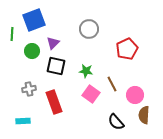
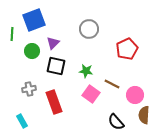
brown line: rotated 35 degrees counterclockwise
cyan rectangle: moved 1 px left; rotated 64 degrees clockwise
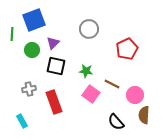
green circle: moved 1 px up
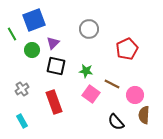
green line: rotated 32 degrees counterclockwise
gray cross: moved 7 px left; rotated 24 degrees counterclockwise
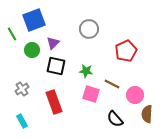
red pentagon: moved 1 px left, 2 px down
pink square: rotated 18 degrees counterclockwise
brown semicircle: moved 3 px right, 1 px up
black semicircle: moved 1 px left, 3 px up
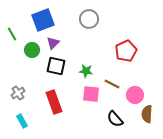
blue square: moved 9 px right
gray circle: moved 10 px up
gray cross: moved 4 px left, 4 px down
pink square: rotated 12 degrees counterclockwise
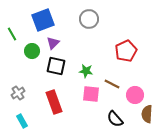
green circle: moved 1 px down
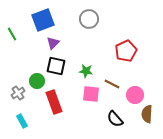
green circle: moved 5 px right, 30 px down
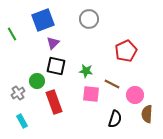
black semicircle: rotated 120 degrees counterclockwise
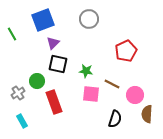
black square: moved 2 px right, 2 px up
